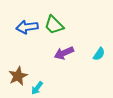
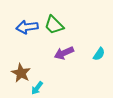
brown star: moved 3 px right, 3 px up; rotated 18 degrees counterclockwise
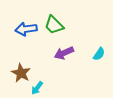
blue arrow: moved 1 px left, 2 px down
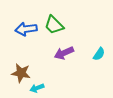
brown star: rotated 18 degrees counterclockwise
cyan arrow: rotated 32 degrees clockwise
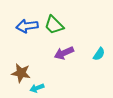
blue arrow: moved 1 px right, 3 px up
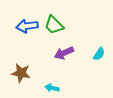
cyan arrow: moved 15 px right; rotated 32 degrees clockwise
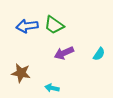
green trapezoid: rotated 10 degrees counterclockwise
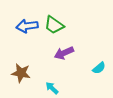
cyan semicircle: moved 14 px down; rotated 16 degrees clockwise
cyan arrow: rotated 32 degrees clockwise
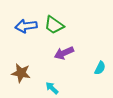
blue arrow: moved 1 px left
cyan semicircle: moved 1 px right; rotated 24 degrees counterclockwise
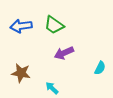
blue arrow: moved 5 px left
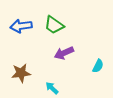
cyan semicircle: moved 2 px left, 2 px up
brown star: rotated 18 degrees counterclockwise
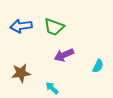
green trapezoid: moved 2 px down; rotated 15 degrees counterclockwise
purple arrow: moved 2 px down
